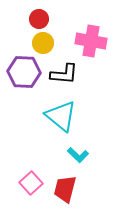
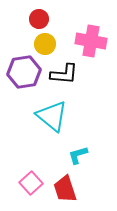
yellow circle: moved 2 px right, 1 px down
purple hexagon: rotated 12 degrees counterclockwise
cyan triangle: moved 9 px left
cyan L-shape: rotated 120 degrees clockwise
red trapezoid: rotated 32 degrees counterclockwise
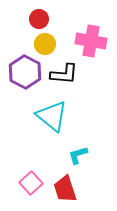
purple hexagon: moved 1 px right; rotated 24 degrees counterclockwise
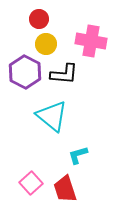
yellow circle: moved 1 px right
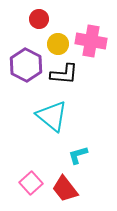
yellow circle: moved 12 px right
purple hexagon: moved 1 px right, 7 px up
red trapezoid: rotated 20 degrees counterclockwise
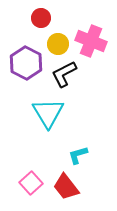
red circle: moved 2 px right, 1 px up
pink cross: rotated 12 degrees clockwise
purple hexagon: moved 2 px up
black L-shape: rotated 148 degrees clockwise
cyan triangle: moved 4 px left, 3 px up; rotated 20 degrees clockwise
red trapezoid: moved 1 px right, 2 px up
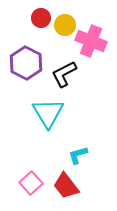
yellow circle: moved 7 px right, 19 px up
red trapezoid: moved 1 px up
